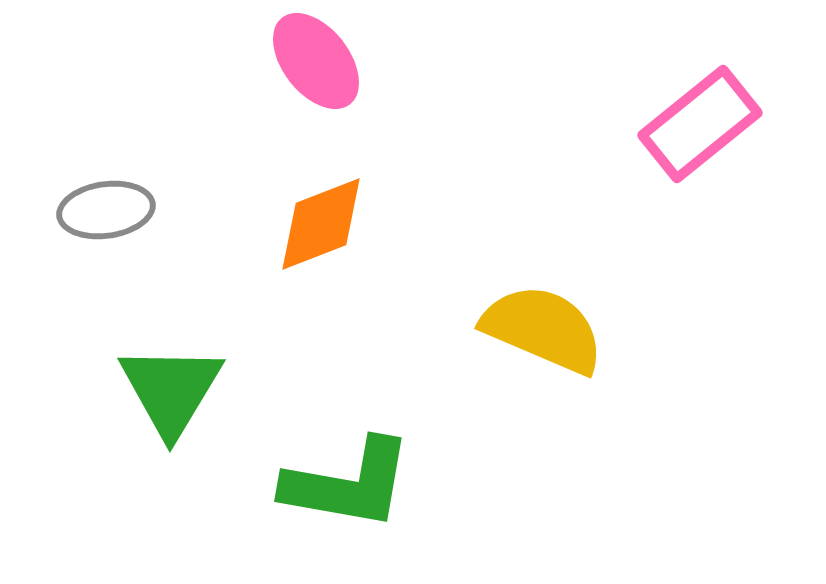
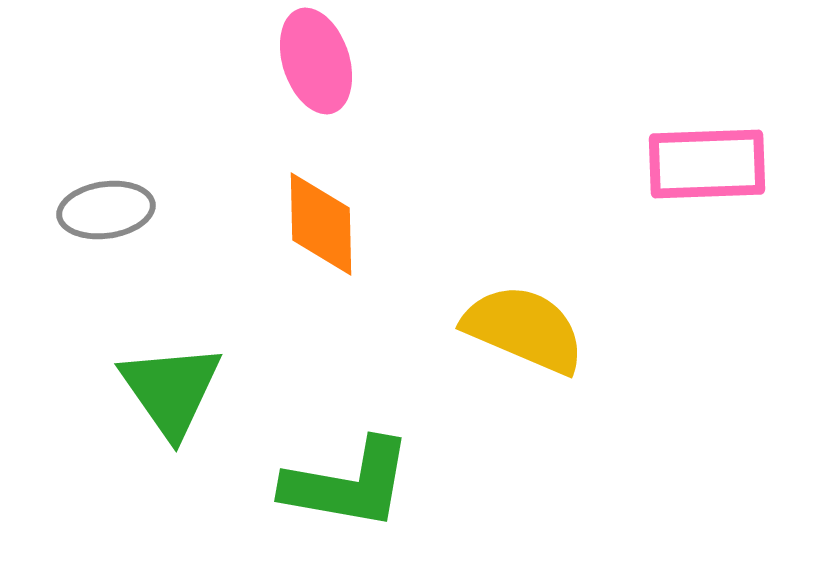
pink ellipse: rotated 20 degrees clockwise
pink rectangle: moved 7 px right, 40 px down; rotated 37 degrees clockwise
orange diamond: rotated 70 degrees counterclockwise
yellow semicircle: moved 19 px left
green triangle: rotated 6 degrees counterclockwise
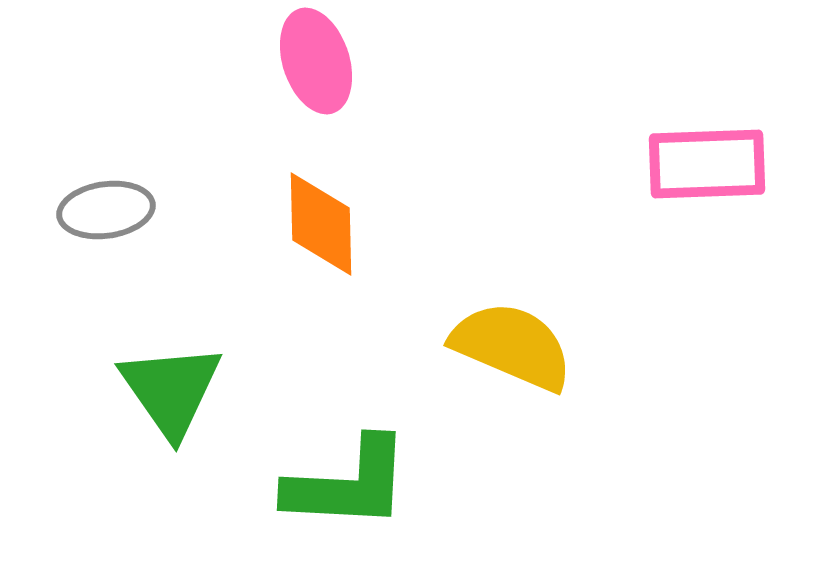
yellow semicircle: moved 12 px left, 17 px down
green L-shape: rotated 7 degrees counterclockwise
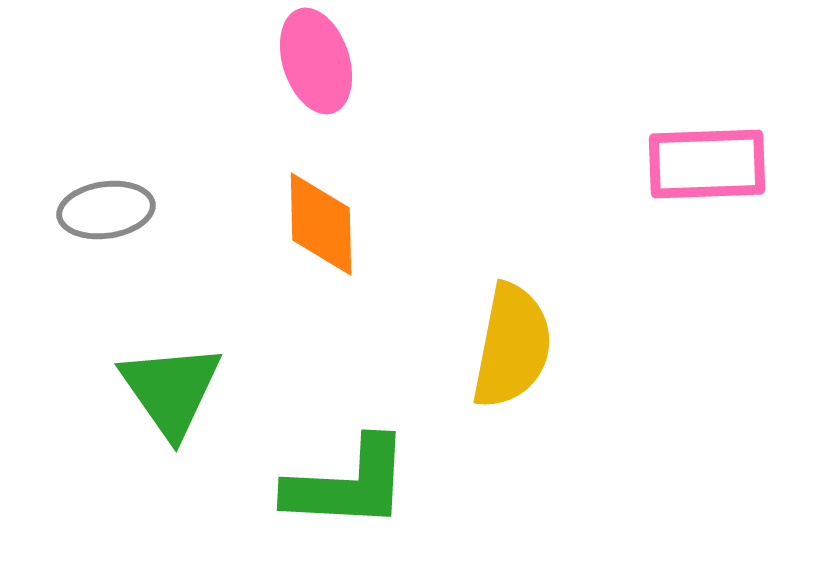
yellow semicircle: rotated 78 degrees clockwise
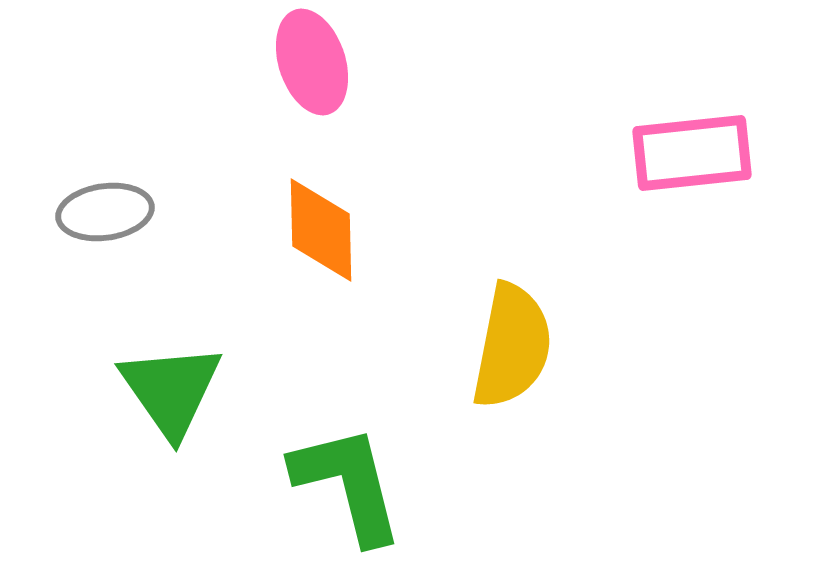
pink ellipse: moved 4 px left, 1 px down
pink rectangle: moved 15 px left, 11 px up; rotated 4 degrees counterclockwise
gray ellipse: moved 1 px left, 2 px down
orange diamond: moved 6 px down
green L-shape: rotated 107 degrees counterclockwise
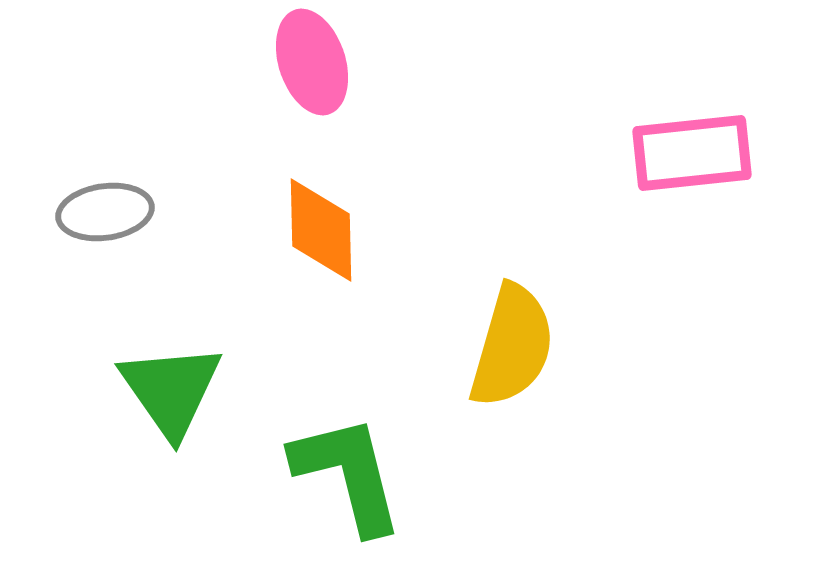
yellow semicircle: rotated 5 degrees clockwise
green L-shape: moved 10 px up
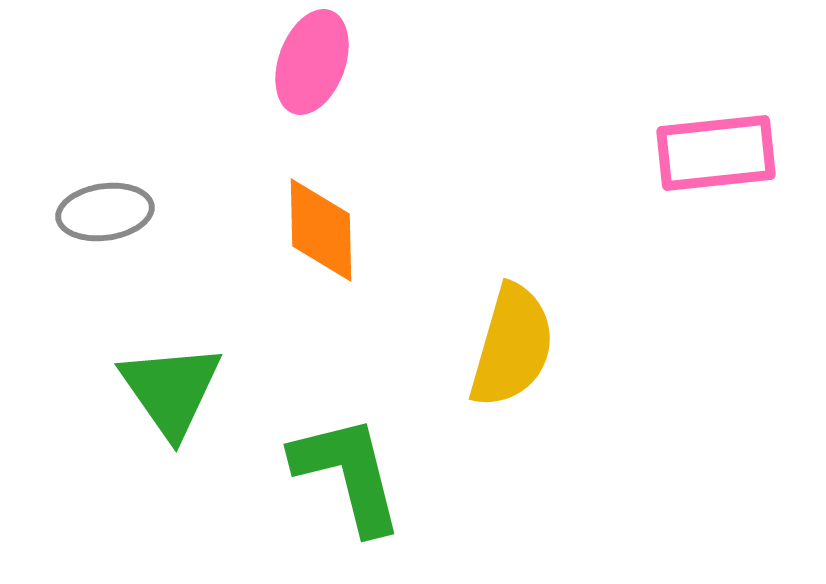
pink ellipse: rotated 38 degrees clockwise
pink rectangle: moved 24 px right
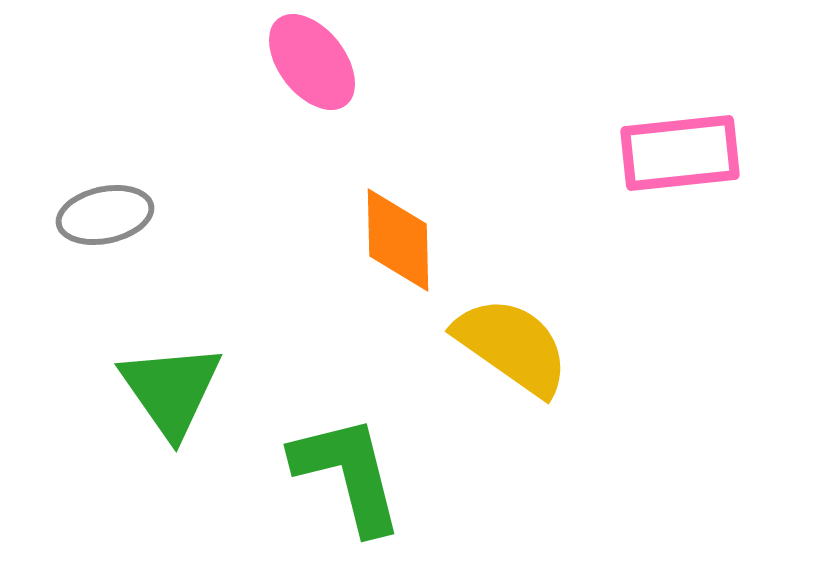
pink ellipse: rotated 58 degrees counterclockwise
pink rectangle: moved 36 px left
gray ellipse: moved 3 px down; rotated 4 degrees counterclockwise
orange diamond: moved 77 px right, 10 px down
yellow semicircle: rotated 71 degrees counterclockwise
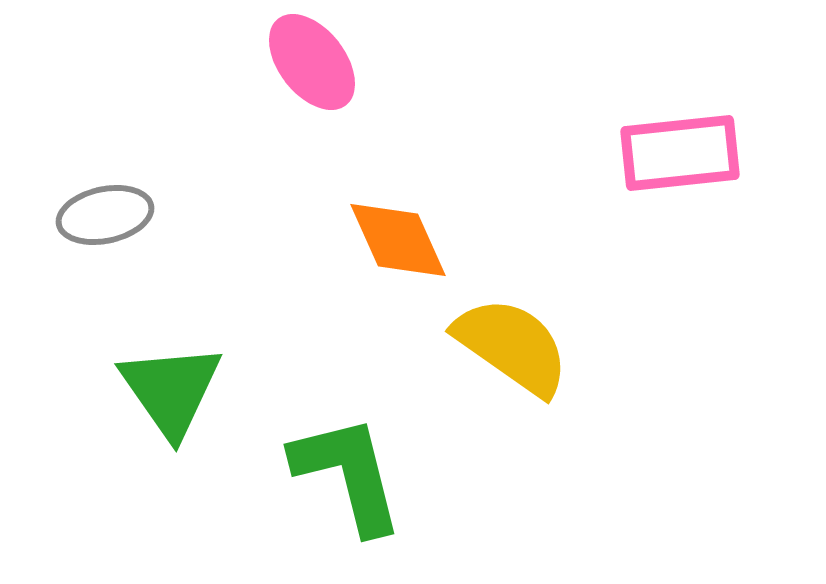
orange diamond: rotated 23 degrees counterclockwise
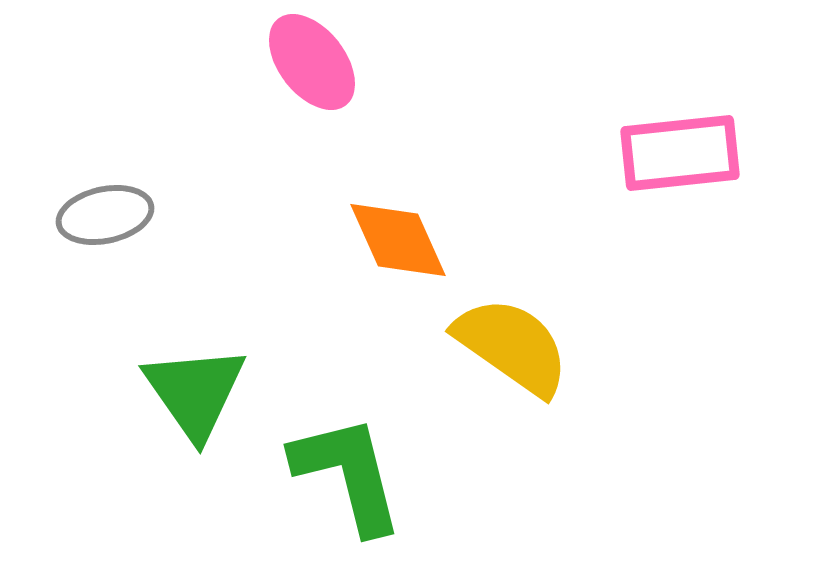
green triangle: moved 24 px right, 2 px down
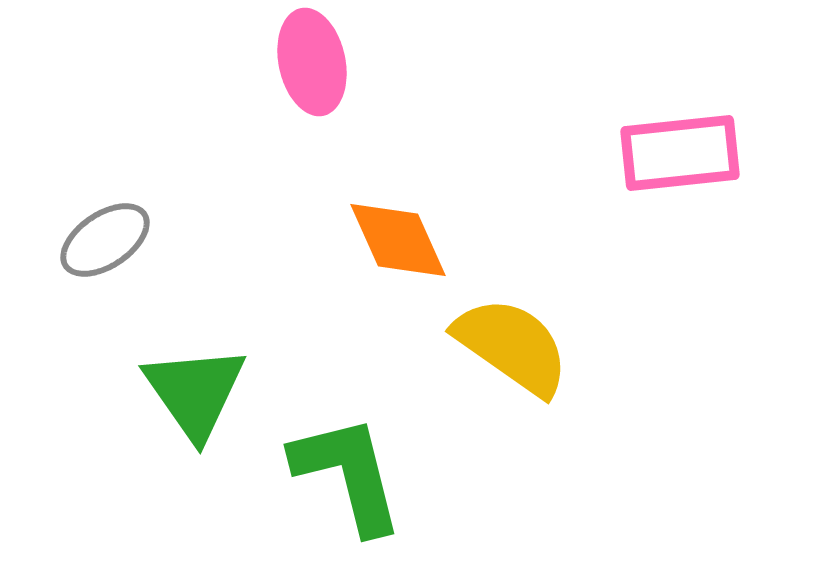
pink ellipse: rotated 26 degrees clockwise
gray ellipse: moved 25 px down; rotated 22 degrees counterclockwise
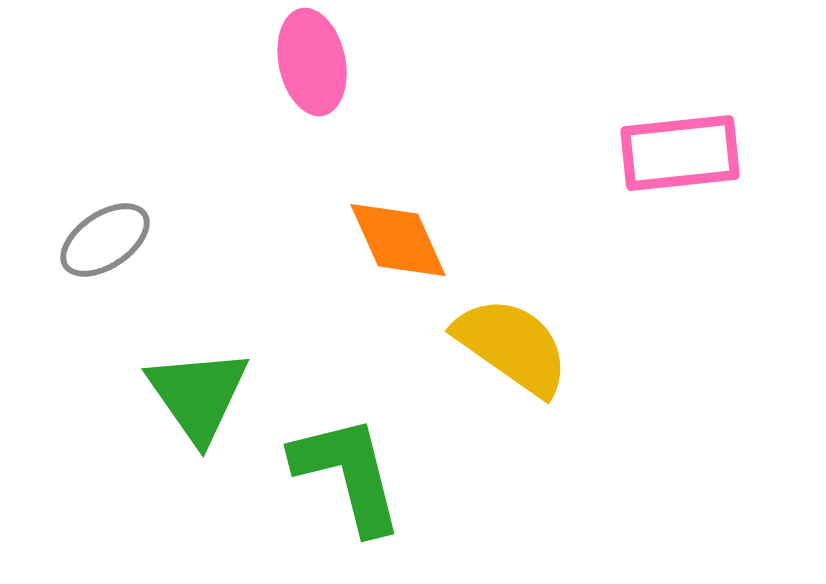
green triangle: moved 3 px right, 3 px down
